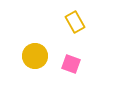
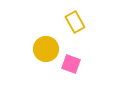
yellow circle: moved 11 px right, 7 px up
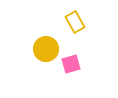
pink square: rotated 36 degrees counterclockwise
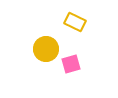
yellow rectangle: rotated 35 degrees counterclockwise
